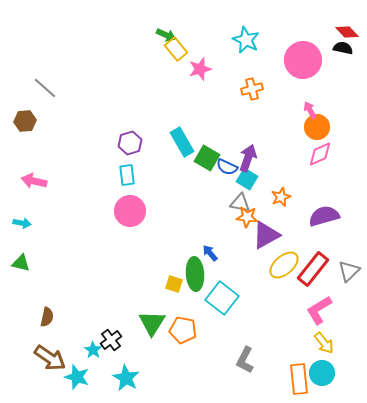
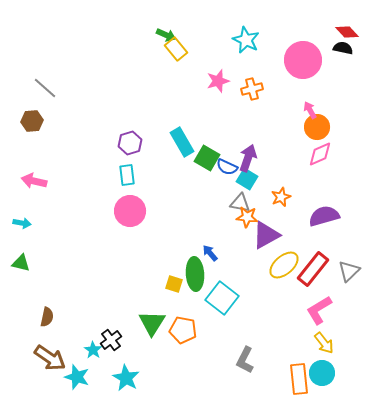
pink star at (200, 69): moved 18 px right, 12 px down
brown hexagon at (25, 121): moved 7 px right
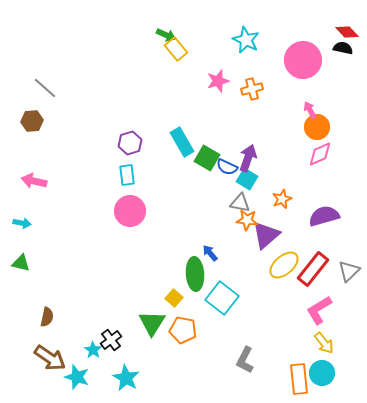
orange star at (281, 197): moved 1 px right, 2 px down
orange star at (247, 217): moved 3 px down
purple triangle at (266, 235): rotated 12 degrees counterclockwise
yellow square at (174, 284): moved 14 px down; rotated 24 degrees clockwise
